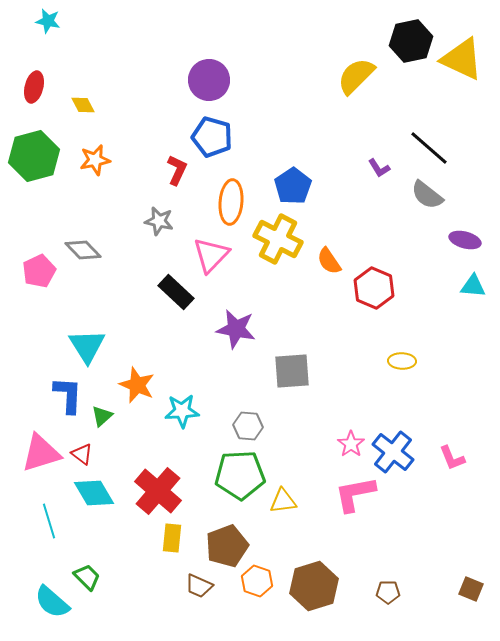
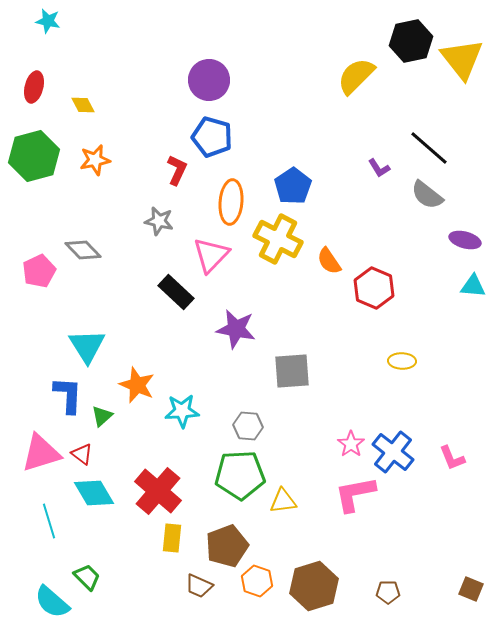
yellow triangle at (462, 59): rotated 27 degrees clockwise
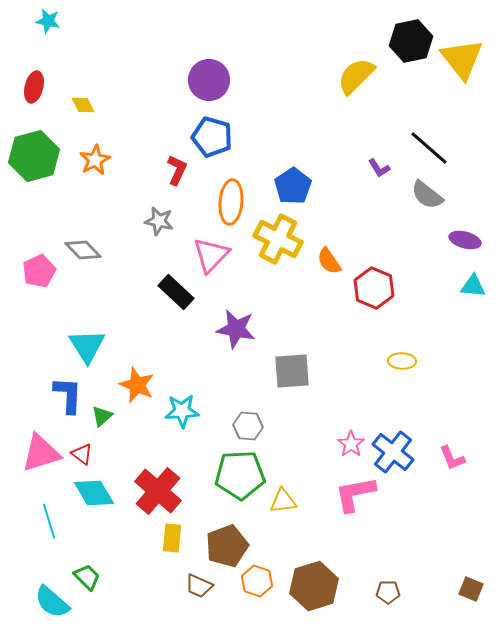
orange star at (95, 160): rotated 16 degrees counterclockwise
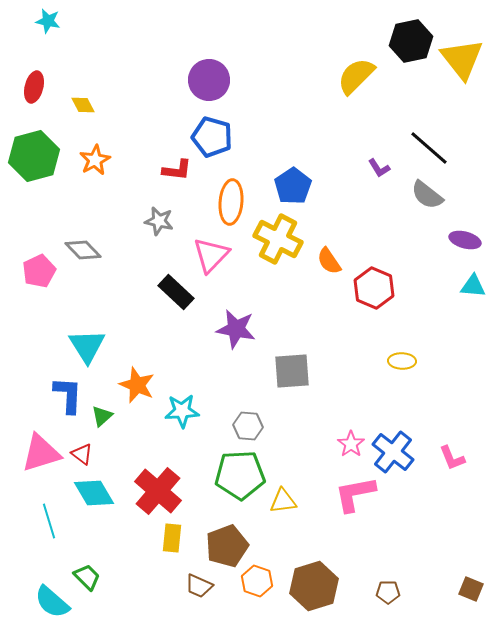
red L-shape at (177, 170): rotated 72 degrees clockwise
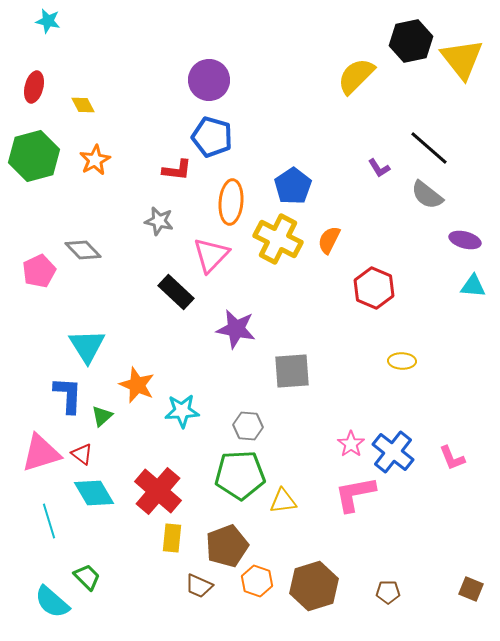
orange semicircle at (329, 261): moved 21 px up; rotated 60 degrees clockwise
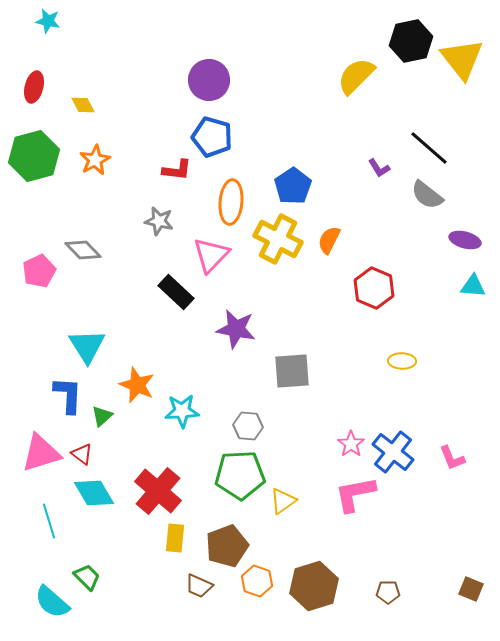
yellow triangle at (283, 501): rotated 28 degrees counterclockwise
yellow rectangle at (172, 538): moved 3 px right
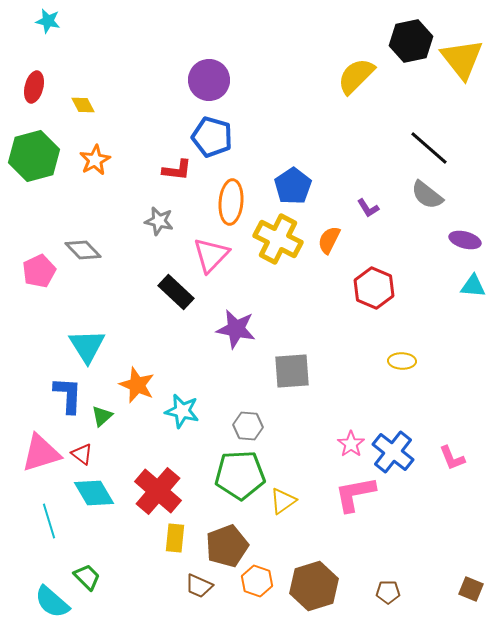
purple L-shape at (379, 168): moved 11 px left, 40 px down
cyan star at (182, 411): rotated 16 degrees clockwise
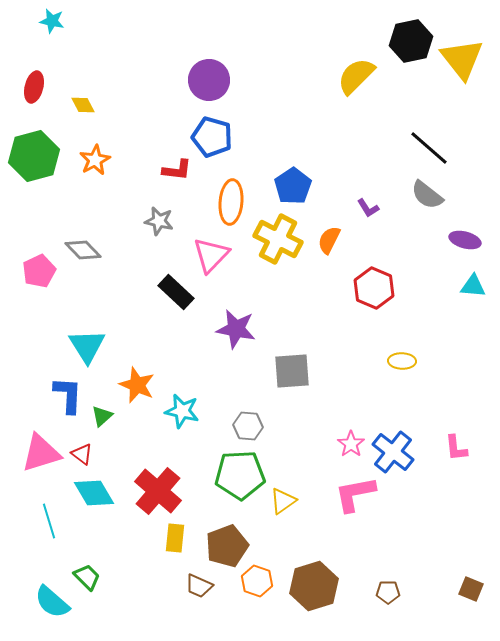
cyan star at (48, 21): moved 4 px right
pink L-shape at (452, 458): moved 4 px right, 10 px up; rotated 16 degrees clockwise
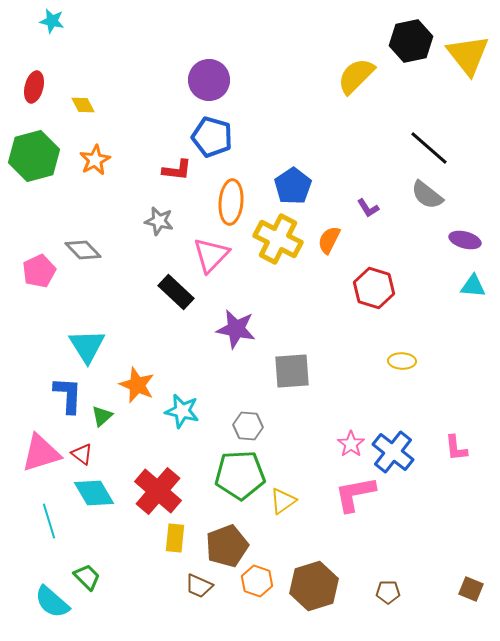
yellow triangle at (462, 59): moved 6 px right, 4 px up
red hexagon at (374, 288): rotated 6 degrees counterclockwise
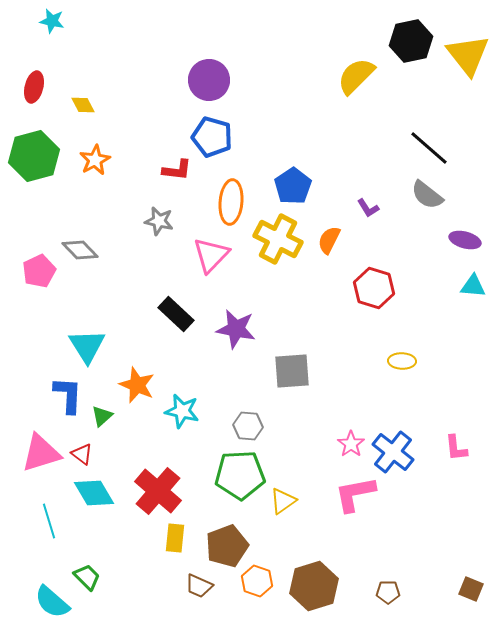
gray diamond at (83, 250): moved 3 px left
black rectangle at (176, 292): moved 22 px down
